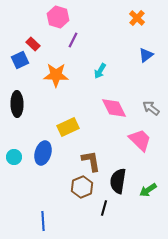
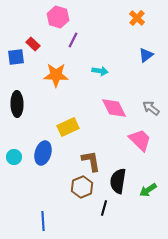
blue square: moved 4 px left, 3 px up; rotated 18 degrees clockwise
cyan arrow: rotated 112 degrees counterclockwise
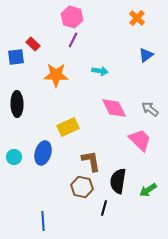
pink hexagon: moved 14 px right
gray arrow: moved 1 px left, 1 px down
brown hexagon: rotated 25 degrees counterclockwise
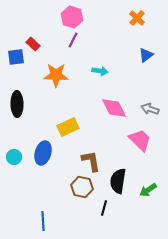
gray arrow: rotated 18 degrees counterclockwise
